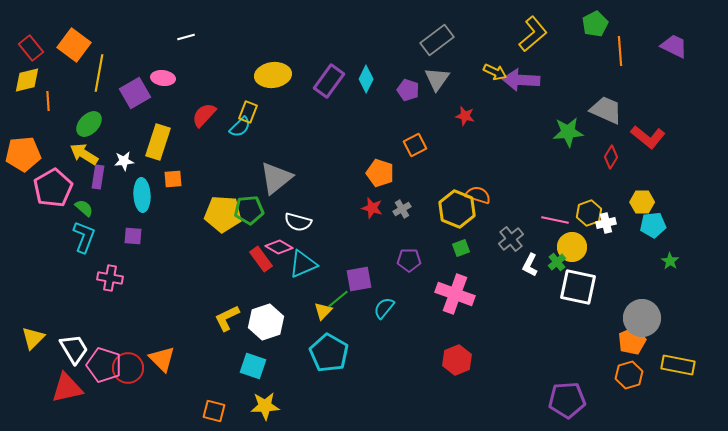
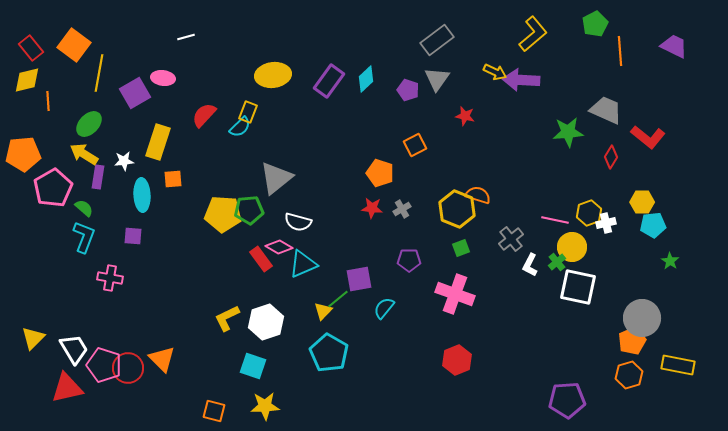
cyan diamond at (366, 79): rotated 20 degrees clockwise
red star at (372, 208): rotated 10 degrees counterclockwise
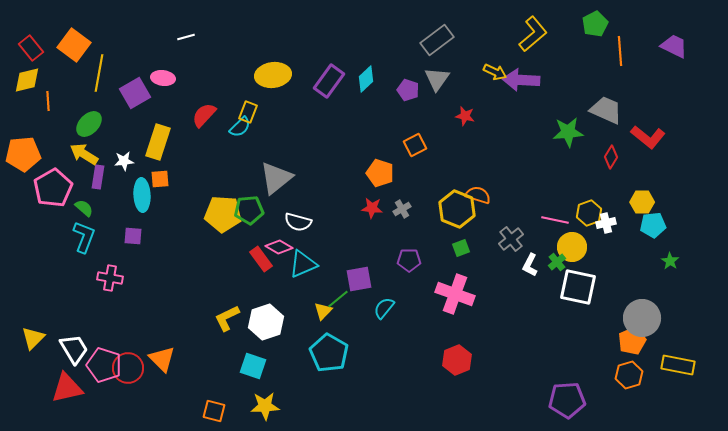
orange square at (173, 179): moved 13 px left
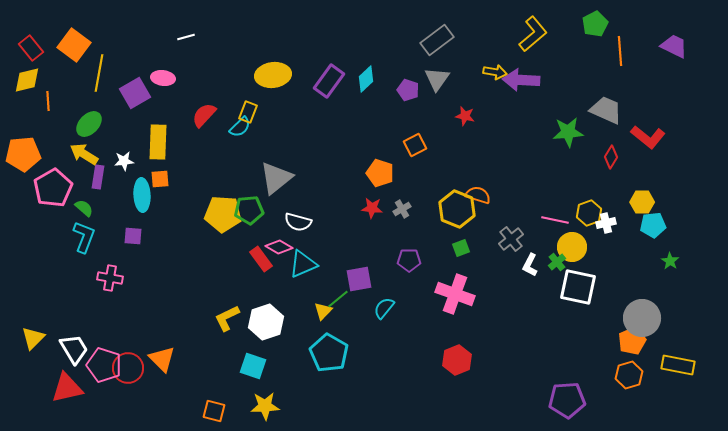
yellow arrow at (495, 72): rotated 15 degrees counterclockwise
yellow rectangle at (158, 142): rotated 16 degrees counterclockwise
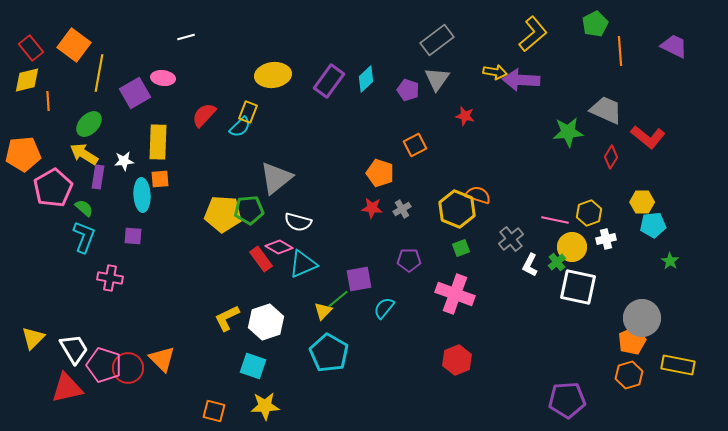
white cross at (606, 223): moved 16 px down
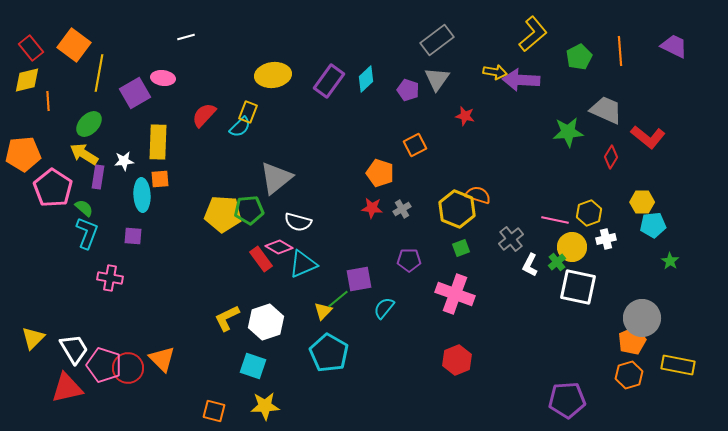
green pentagon at (595, 24): moved 16 px left, 33 px down
pink pentagon at (53, 188): rotated 9 degrees counterclockwise
cyan L-shape at (84, 237): moved 3 px right, 4 px up
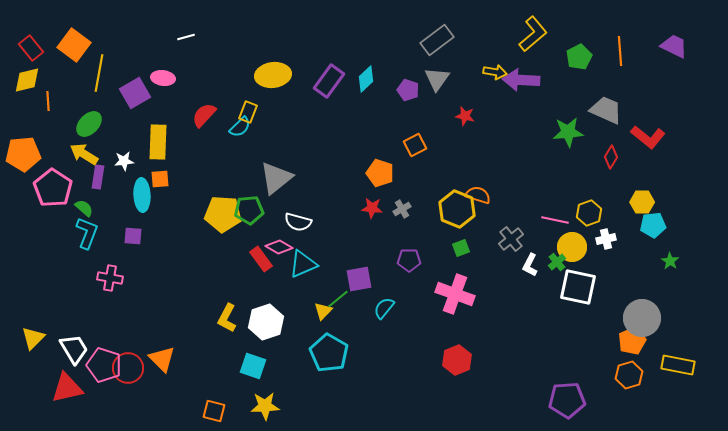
yellow L-shape at (227, 318): rotated 36 degrees counterclockwise
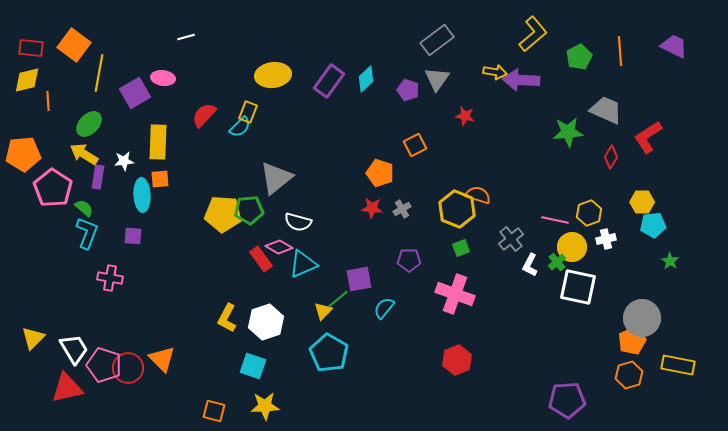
red rectangle at (31, 48): rotated 45 degrees counterclockwise
red L-shape at (648, 137): rotated 108 degrees clockwise
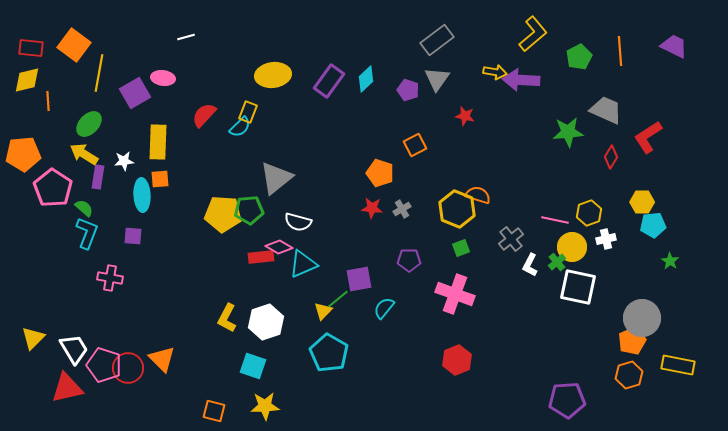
red rectangle at (261, 259): moved 2 px up; rotated 60 degrees counterclockwise
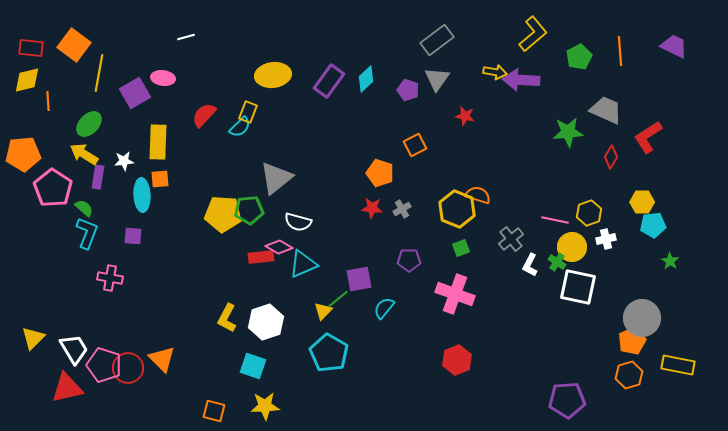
green cross at (557, 262): rotated 18 degrees counterclockwise
